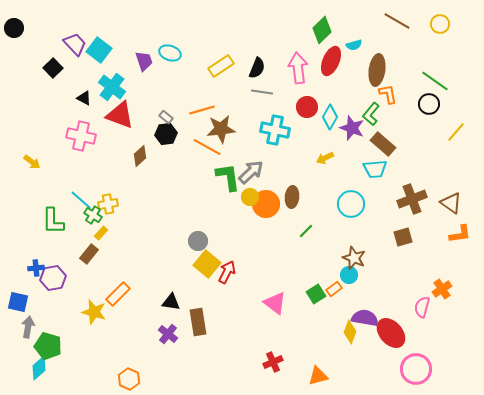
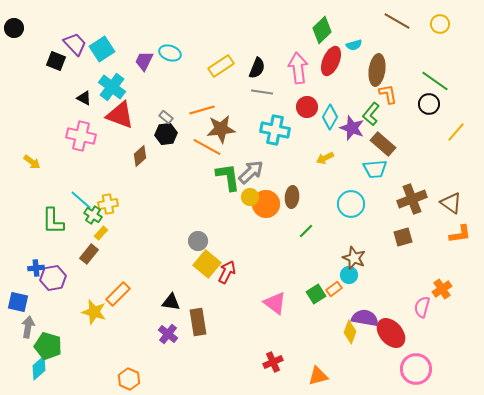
cyan square at (99, 50): moved 3 px right, 1 px up; rotated 20 degrees clockwise
purple trapezoid at (144, 61): rotated 135 degrees counterclockwise
black square at (53, 68): moved 3 px right, 7 px up; rotated 24 degrees counterclockwise
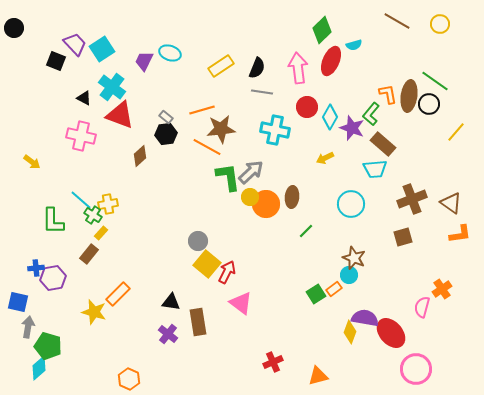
brown ellipse at (377, 70): moved 32 px right, 26 px down
pink triangle at (275, 303): moved 34 px left
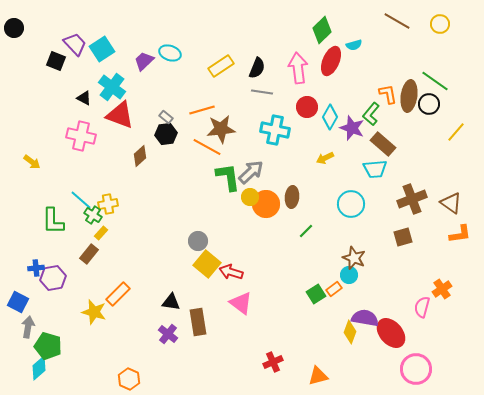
purple trapezoid at (144, 61): rotated 20 degrees clockwise
red arrow at (227, 272): moved 4 px right; rotated 100 degrees counterclockwise
blue square at (18, 302): rotated 15 degrees clockwise
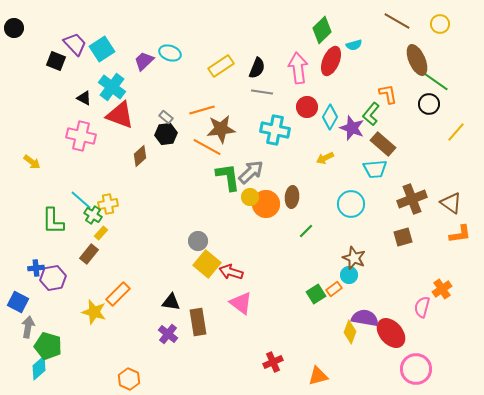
brown ellipse at (409, 96): moved 8 px right, 36 px up; rotated 32 degrees counterclockwise
